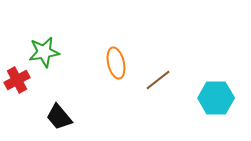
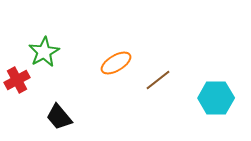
green star: rotated 20 degrees counterclockwise
orange ellipse: rotated 72 degrees clockwise
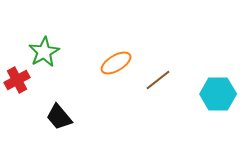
cyan hexagon: moved 2 px right, 4 px up
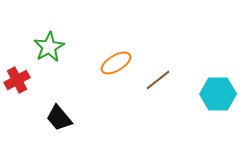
green star: moved 5 px right, 5 px up
black trapezoid: moved 1 px down
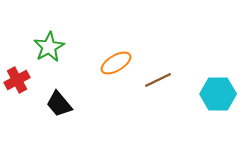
brown line: rotated 12 degrees clockwise
black trapezoid: moved 14 px up
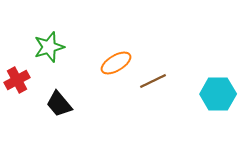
green star: rotated 12 degrees clockwise
brown line: moved 5 px left, 1 px down
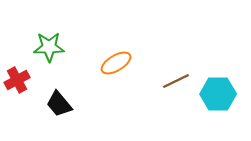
green star: rotated 16 degrees clockwise
brown line: moved 23 px right
